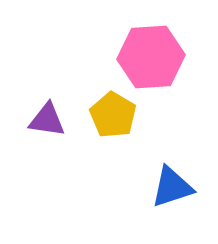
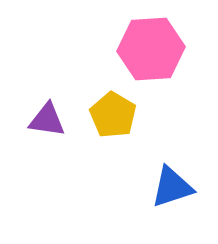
pink hexagon: moved 8 px up
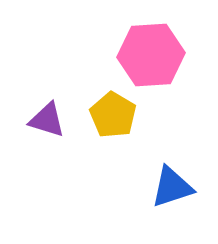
pink hexagon: moved 6 px down
purple triangle: rotated 9 degrees clockwise
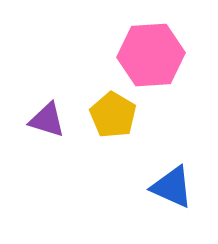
blue triangle: rotated 42 degrees clockwise
